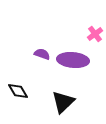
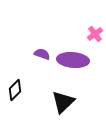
black diamond: moved 3 px left, 1 px up; rotated 75 degrees clockwise
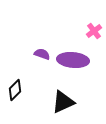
pink cross: moved 1 px left, 3 px up
black triangle: rotated 20 degrees clockwise
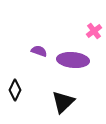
purple semicircle: moved 3 px left, 3 px up
black diamond: rotated 20 degrees counterclockwise
black triangle: rotated 20 degrees counterclockwise
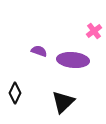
black diamond: moved 3 px down
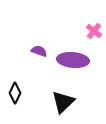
pink cross: rotated 14 degrees counterclockwise
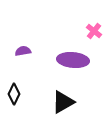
purple semicircle: moved 16 px left; rotated 28 degrees counterclockwise
black diamond: moved 1 px left, 1 px down
black triangle: rotated 15 degrees clockwise
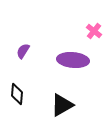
purple semicircle: rotated 49 degrees counterclockwise
black diamond: moved 3 px right; rotated 20 degrees counterclockwise
black triangle: moved 1 px left, 3 px down
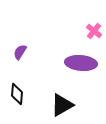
purple semicircle: moved 3 px left, 1 px down
purple ellipse: moved 8 px right, 3 px down
